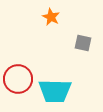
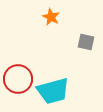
gray square: moved 3 px right, 1 px up
cyan trapezoid: moved 2 px left; rotated 16 degrees counterclockwise
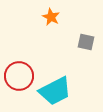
red circle: moved 1 px right, 3 px up
cyan trapezoid: moved 2 px right; rotated 12 degrees counterclockwise
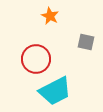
orange star: moved 1 px left, 1 px up
red circle: moved 17 px right, 17 px up
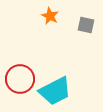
gray square: moved 17 px up
red circle: moved 16 px left, 20 px down
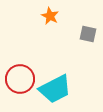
gray square: moved 2 px right, 9 px down
cyan trapezoid: moved 2 px up
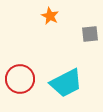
gray square: moved 2 px right; rotated 18 degrees counterclockwise
cyan trapezoid: moved 11 px right, 6 px up
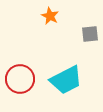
cyan trapezoid: moved 3 px up
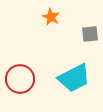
orange star: moved 1 px right, 1 px down
cyan trapezoid: moved 8 px right, 2 px up
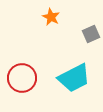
gray square: moved 1 px right; rotated 18 degrees counterclockwise
red circle: moved 2 px right, 1 px up
